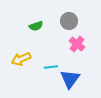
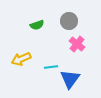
green semicircle: moved 1 px right, 1 px up
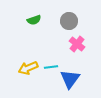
green semicircle: moved 3 px left, 5 px up
yellow arrow: moved 7 px right, 9 px down
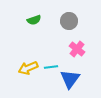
pink cross: moved 5 px down
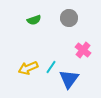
gray circle: moved 3 px up
pink cross: moved 6 px right, 1 px down
cyan line: rotated 48 degrees counterclockwise
blue triangle: moved 1 px left
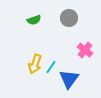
pink cross: moved 2 px right
yellow arrow: moved 7 px right, 4 px up; rotated 48 degrees counterclockwise
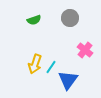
gray circle: moved 1 px right
blue triangle: moved 1 px left, 1 px down
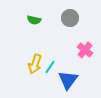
green semicircle: rotated 32 degrees clockwise
cyan line: moved 1 px left
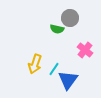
green semicircle: moved 23 px right, 9 px down
cyan line: moved 4 px right, 2 px down
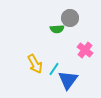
green semicircle: rotated 16 degrees counterclockwise
yellow arrow: rotated 48 degrees counterclockwise
